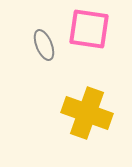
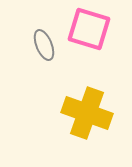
pink square: rotated 9 degrees clockwise
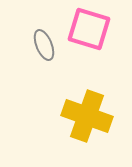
yellow cross: moved 3 px down
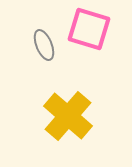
yellow cross: moved 19 px left; rotated 21 degrees clockwise
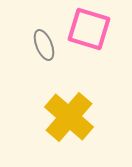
yellow cross: moved 1 px right, 1 px down
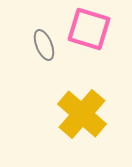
yellow cross: moved 13 px right, 3 px up
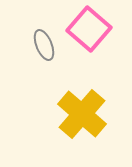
pink square: rotated 24 degrees clockwise
